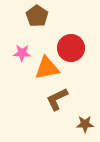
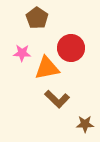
brown pentagon: moved 2 px down
brown L-shape: rotated 110 degrees counterclockwise
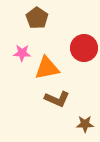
red circle: moved 13 px right
brown L-shape: rotated 20 degrees counterclockwise
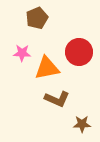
brown pentagon: rotated 15 degrees clockwise
red circle: moved 5 px left, 4 px down
brown star: moved 3 px left
